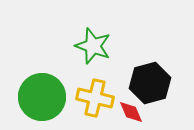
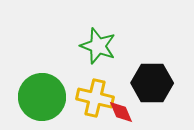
green star: moved 5 px right
black hexagon: moved 2 px right; rotated 15 degrees clockwise
red diamond: moved 10 px left
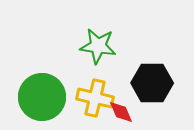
green star: rotated 12 degrees counterclockwise
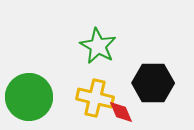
green star: rotated 21 degrees clockwise
black hexagon: moved 1 px right
green circle: moved 13 px left
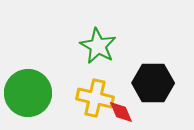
green circle: moved 1 px left, 4 px up
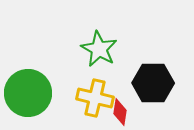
green star: moved 1 px right, 3 px down
red diamond: moved 1 px left; rotated 32 degrees clockwise
